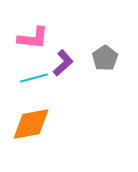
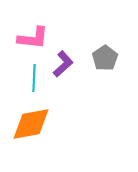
purple L-shape: moved 1 px down
cyan line: rotated 72 degrees counterclockwise
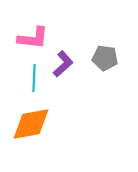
gray pentagon: rotated 30 degrees counterclockwise
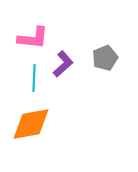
gray pentagon: rotated 30 degrees counterclockwise
